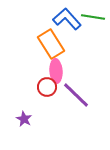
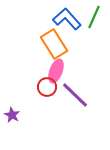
green line: moved 1 px right; rotated 75 degrees counterclockwise
orange rectangle: moved 3 px right
pink ellipse: rotated 25 degrees clockwise
purple line: moved 1 px left
purple star: moved 12 px left, 4 px up
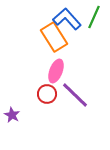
orange rectangle: moved 7 px up
red circle: moved 7 px down
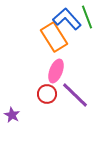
green line: moved 7 px left; rotated 45 degrees counterclockwise
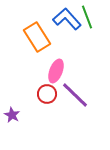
orange rectangle: moved 17 px left
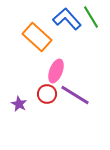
green line: moved 4 px right; rotated 10 degrees counterclockwise
orange rectangle: rotated 16 degrees counterclockwise
purple line: rotated 12 degrees counterclockwise
purple star: moved 7 px right, 11 px up
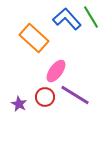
orange rectangle: moved 3 px left, 1 px down
pink ellipse: rotated 15 degrees clockwise
red circle: moved 2 px left, 3 px down
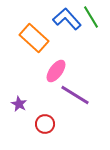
red circle: moved 27 px down
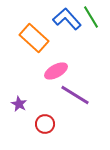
pink ellipse: rotated 25 degrees clockwise
